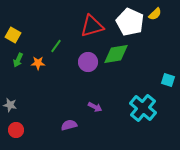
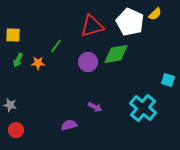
yellow square: rotated 28 degrees counterclockwise
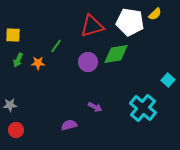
white pentagon: rotated 16 degrees counterclockwise
cyan square: rotated 24 degrees clockwise
gray star: rotated 16 degrees counterclockwise
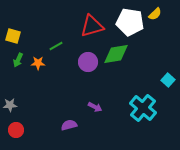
yellow square: moved 1 px down; rotated 14 degrees clockwise
green line: rotated 24 degrees clockwise
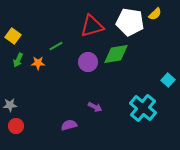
yellow square: rotated 21 degrees clockwise
red circle: moved 4 px up
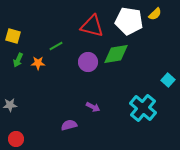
white pentagon: moved 1 px left, 1 px up
red triangle: rotated 30 degrees clockwise
yellow square: rotated 21 degrees counterclockwise
purple arrow: moved 2 px left
red circle: moved 13 px down
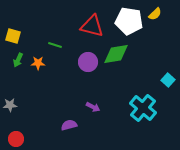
green line: moved 1 px left, 1 px up; rotated 48 degrees clockwise
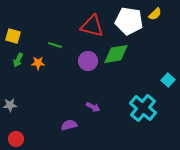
purple circle: moved 1 px up
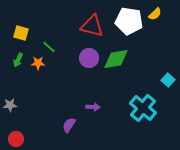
yellow square: moved 8 px right, 3 px up
green line: moved 6 px left, 2 px down; rotated 24 degrees clockwise
green diamond: moved 5 px down
purple circle: moved 1 px right, 3 px up
purple arrow: rotated 24 degrees counterclockwise
purple semicircle: rotated 42 degrees counterclockwise
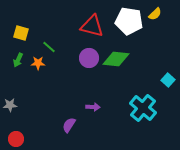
green diamond: rotated 16 degrees clockwise
